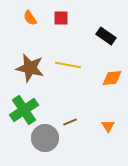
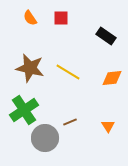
yellow line: moved 7 px down; rotated 20 degrees clockwise
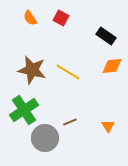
red square: rotated 28 degrees clockwise
brown star: moved 2 px right, 2 px down
orange diamond: moved 12 px up
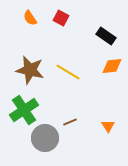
brown star: moved 2 px left
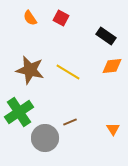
green cross: moved 5 px left, 2 px down
orange triangle: moved 5 px right, 3 px down
